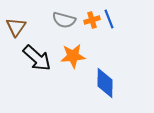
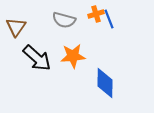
orange cross: moved 4 px right, 6 px up
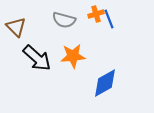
brown triangle: rotated 20 degrees counterclockwise
blue diamond: rotated 60 degrees clockwise
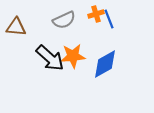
gray semicircle: rotated 40 degrees counterclockwise
brown triangle: rotated 40 degrees counterclockwise
black arrow: moved 13 px right
blue diamond: moved 19 px up
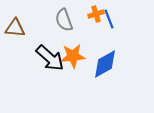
gray semicircle: rotated 95 degrees clockwise
brown triangle: moved 1 px left, 1 px down
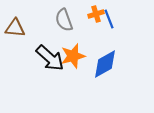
orange star: rotated 10 degrees counterclockwise
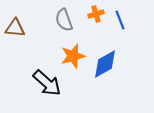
blue line: moved 11 px right, 1 px down
black arrow: moved 3 px left, 25 px down
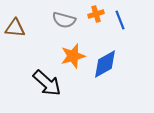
gray semicircle: rotated 55 degrees counterclockwise
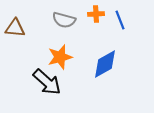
orange cross: rotated 14 degrees clockwise
orange star: moved 13 px left, 1 px down
black arrow: moved 1 px up
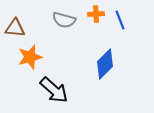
orange star: moved 30 px left
blue diamond: rotated 16 degrees counterclockwise
black arrow: moved 7 px right, 8 px down
